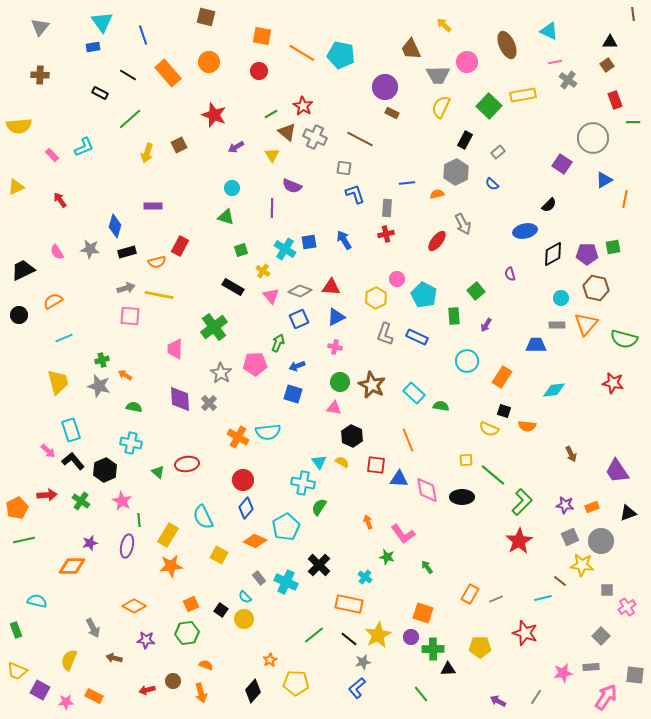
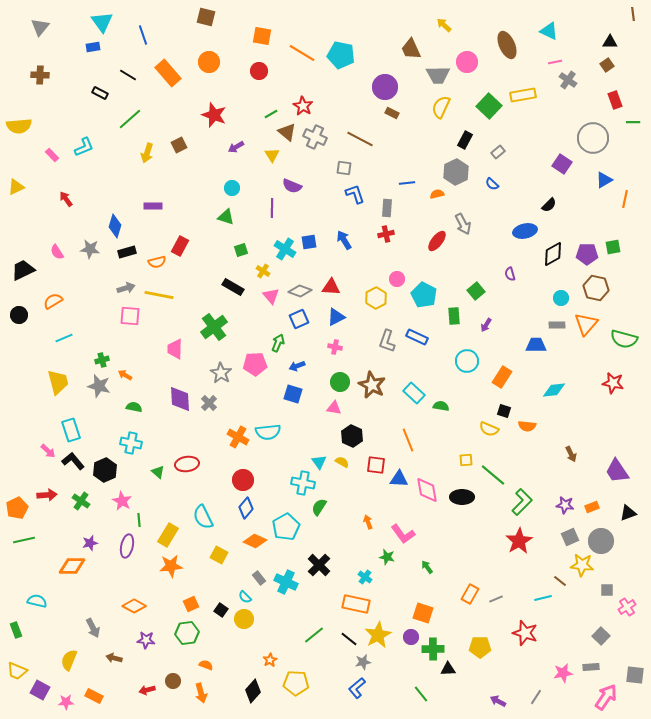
red arrow at (60, 200): moved 6 px right, 1 px up
gray L-shape at (385, 334): moved 2 px right, 7 px down
orange rectangle at (349, 604): moved 7 px right
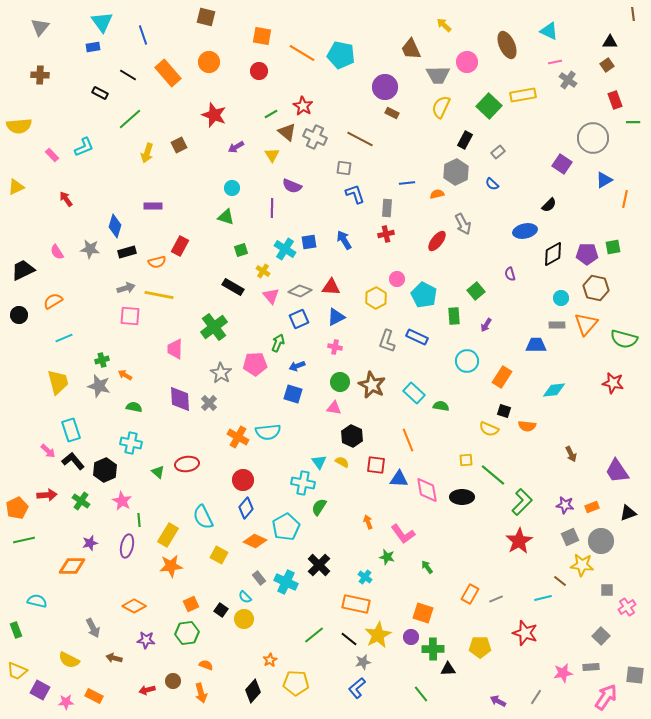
yellow semicircle at (69, 660): rotated 85 degrees counterclockwise
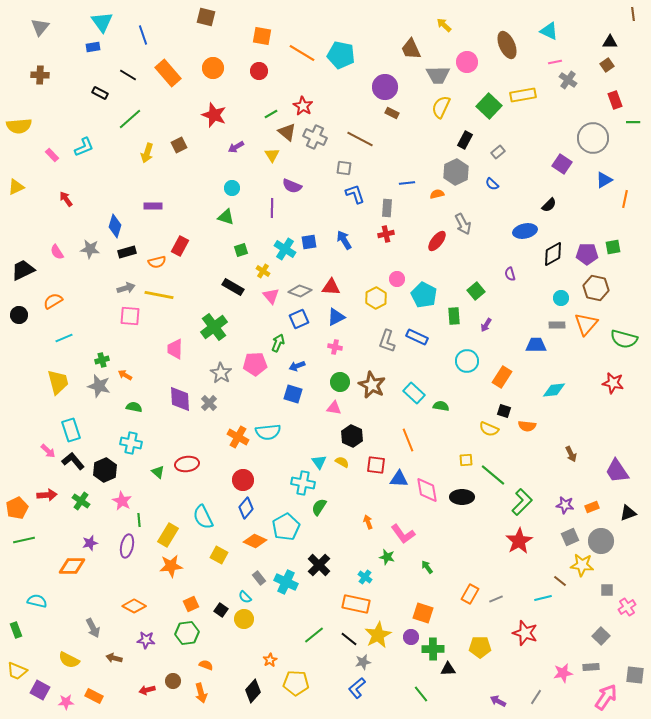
orange circle at (209, 62): moved 4 px right, 6 px down
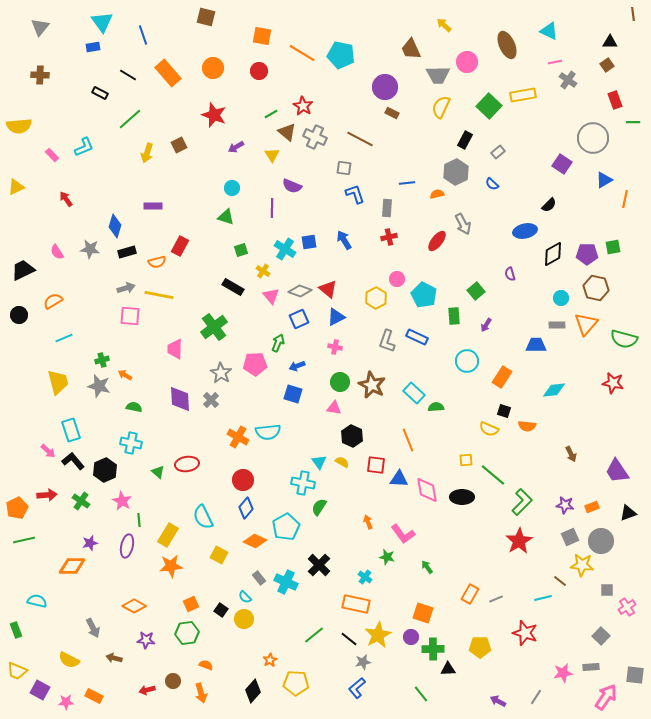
red cross at (386, 234): moved 3 px right, 3 px down
red triangle at (331, 287): moved 3 px left, 2 px down; rotated 36 degrees clockwise
gray cross at (209, 403): moved 2 px right, 3 px up
green semicircle at (441, 406): moved 5 px left, 1 px down; rotated 14 degrees counterclockwise
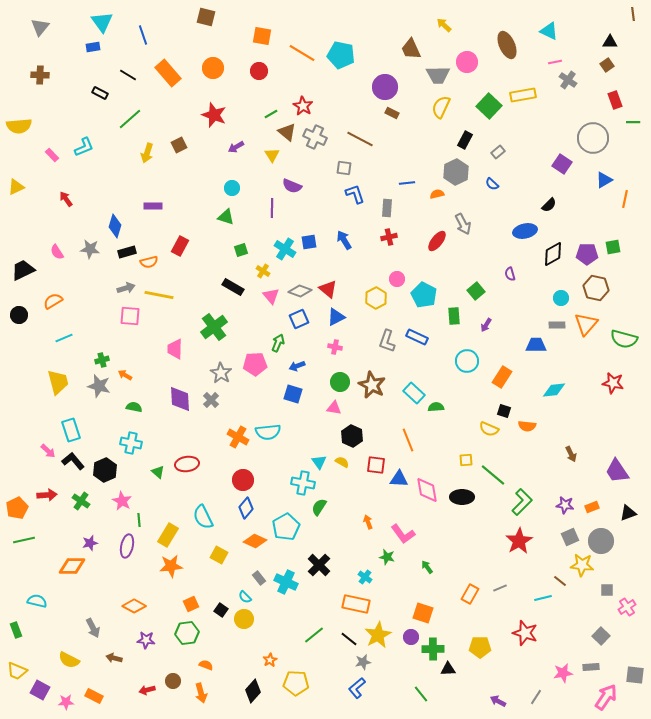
orange semicircle at (157, 262): moved 8 px left
gray line at (496, 599): moved 4 px right, 11 px up
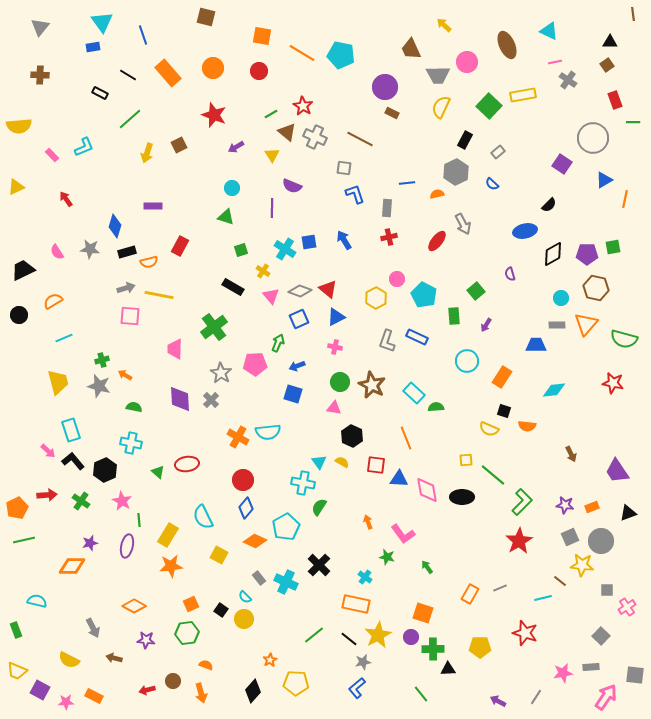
orange line at (408, 440): moved 2 px left, 2 px up
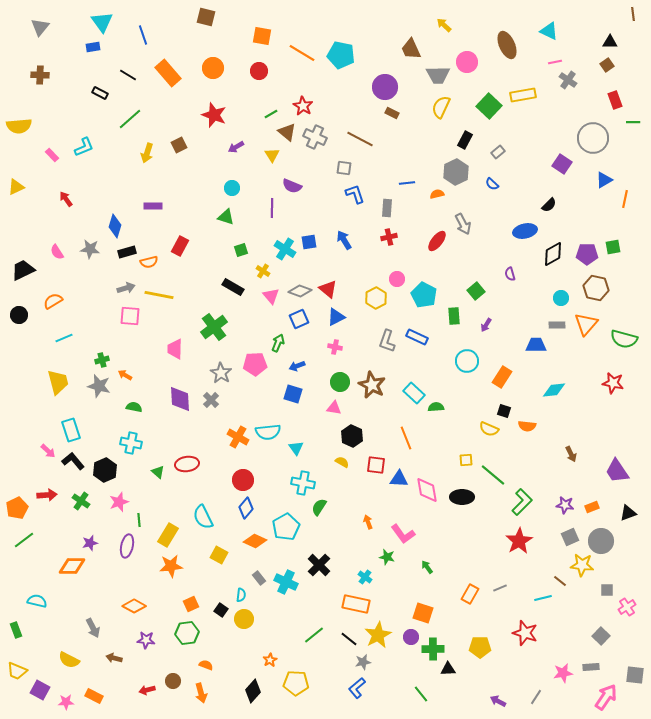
cyan triangle at (319, 462): moved 23 px left, 14 px up
pink star at (122, 501): moved 3 px left, 1 px down; rotated 24 degrees clockwise
green line at (24, 540): rotated 25 degrees counterclockwise
cyan semicircle at (245, 597): moved 4 px left, 2 px up; rotated 128 degrees counterclockwise
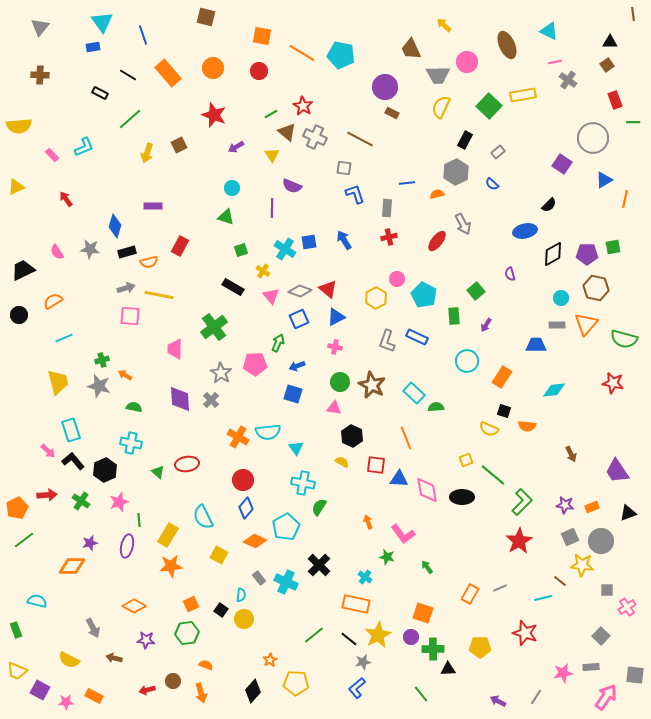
yellow square at (466, 460): rotated 16 degrees counterclockwise
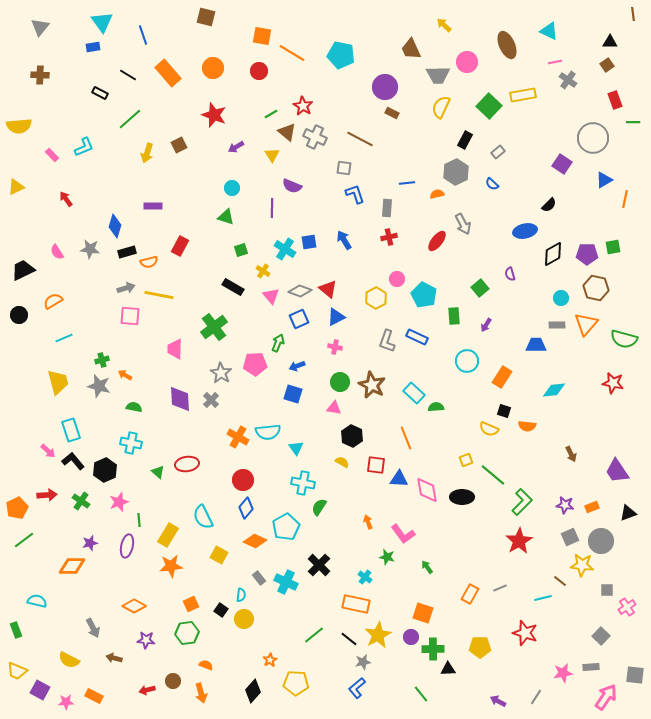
orange line at (302, 53): moved 10 px left
green square at (476, 291): moved 4 px right, 3 px up
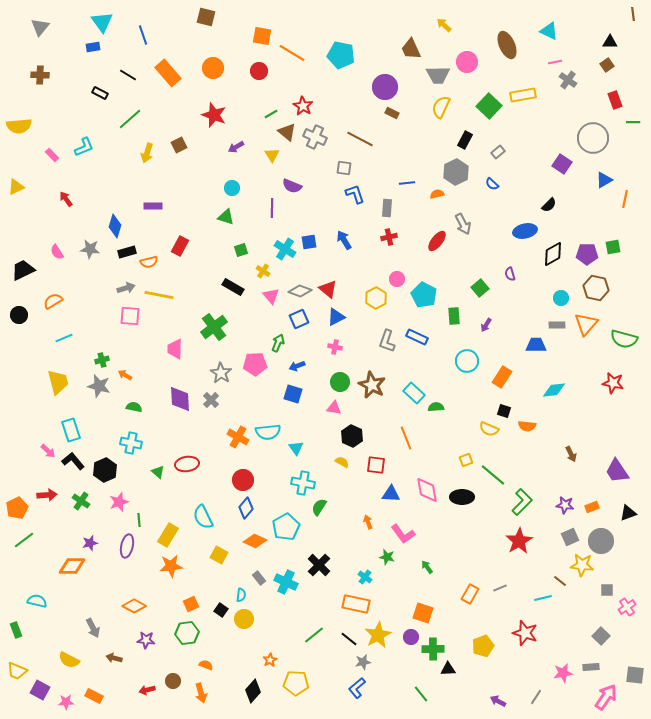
blue triangle at (399, 479): moved 8 px left, 15 px down
yellow pentagon at (480, 647): moved 3 px right, 1 px up; rotated 20 degrees counterclockwise
